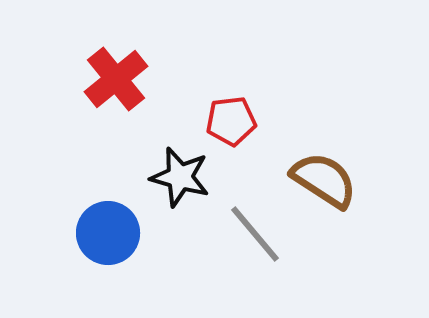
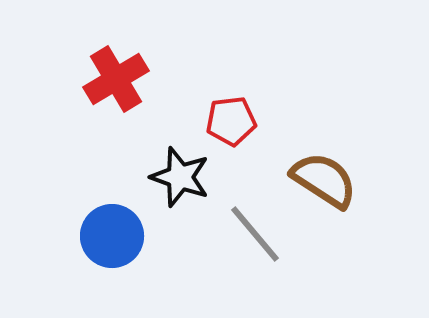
red cross: rotated 8 degrees clockwise
black star: rotated 4 degrees clockwise
blue circle: moved 4 px right, 3 px down
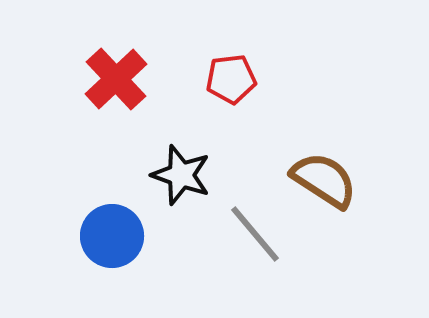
red cross: rotated 12 degrees counterclockwise
red pentagon: moved 42 px up
black star: moved 1 px right, 2 px up
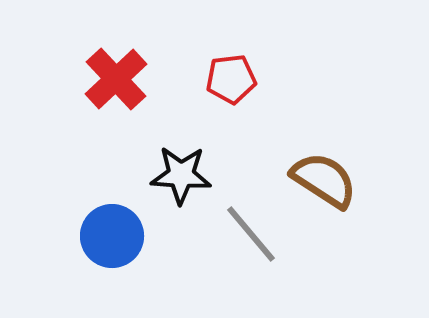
black star: rotated 16 degrees counterclockwise
gray line: moved 4 px left
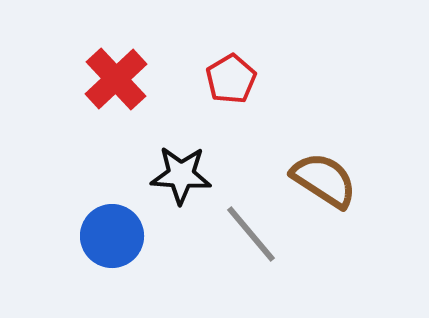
red pentagon: rotated 24 degrees counterclockwise
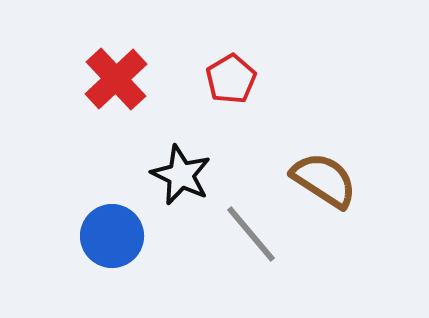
black star: rotated 22 degrees clockwise
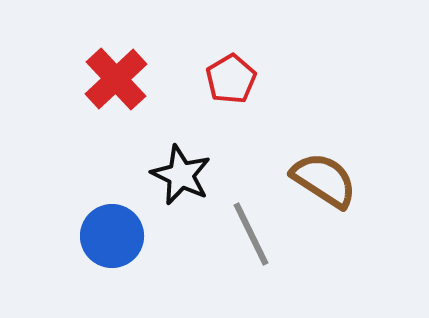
gray line: rotated 14 degrees clockwise
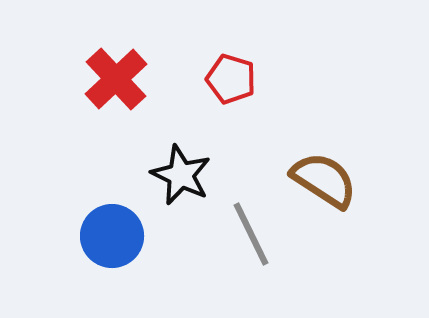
red pentagon: rotated 24 degrees counterclockwise
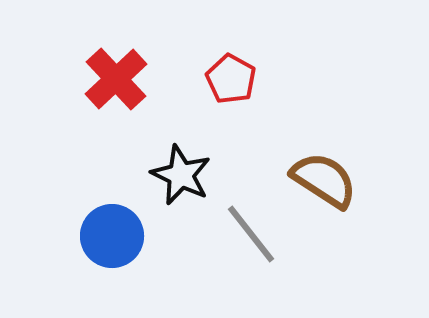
red pentagon: rotated 12 degrees clockwise
gray line: rotated 12 degrees counterclockwise
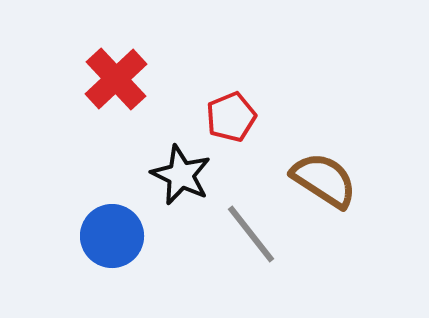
red pentagon: moved 38 px down; rotated 21 degrees clockwise
